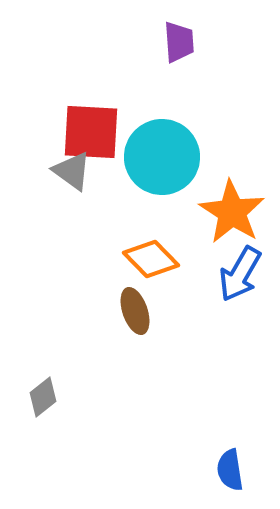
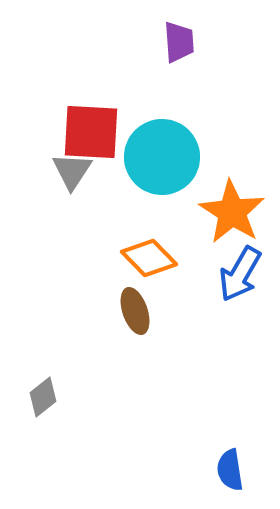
gray triangle: rotated 27 degrees clockwise
orange diamond: moved 2 px left, 1 px up
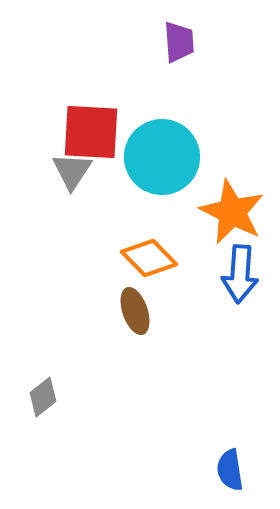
orange star: rotated 6 degrees counterclockwise
blue arrow: rotated 26 degrees counterclockwise
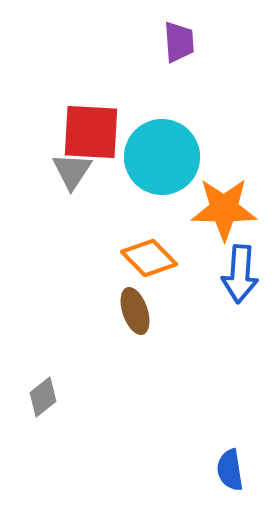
orange star: moved 8 px left, 3 px up; rotated 26 degrees counterclockwise
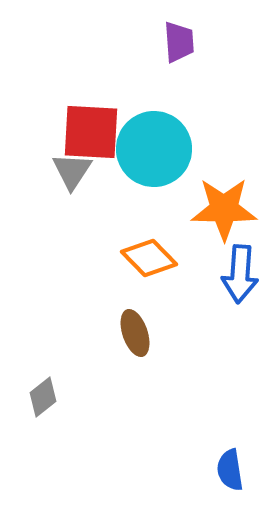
cyan circle: moved 8 px left, 8 px up
brown ellipse: moved 22 px down
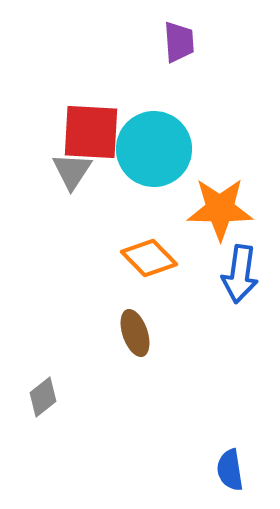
orange star: moved 4 px left
blue arrow: rotated 4 degrees clockwise
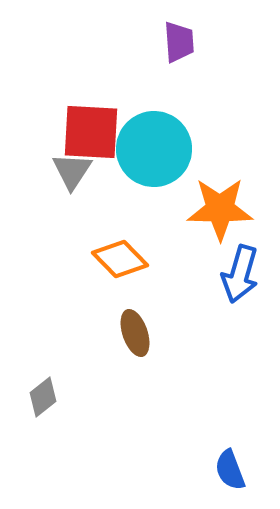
orange diamond: moved 29 px left, 1 px down
blue arrow: rotated 8 degrees clockwise
blue semicircle: rotated 12 degrees counterclockwise
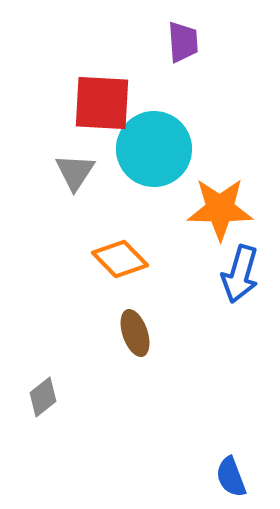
purple trapezoid: moved 4 px right
red square: moved 11 px right, 29 px up
gray triangle: moved 3 px right, 1 px down
blue semicircle: moved 1 px right, 7 px down
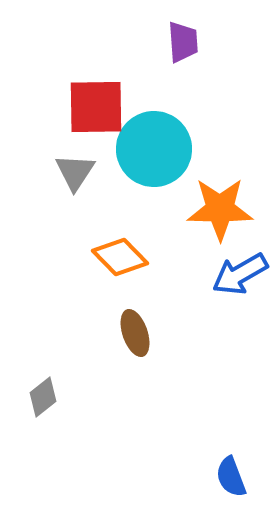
red square: moved 6 px left, 4 px down; rotated 4 degrees counterclockwise
orange diamond: moved 2 px up
blue arrow: rotated 44 degrees clockwise
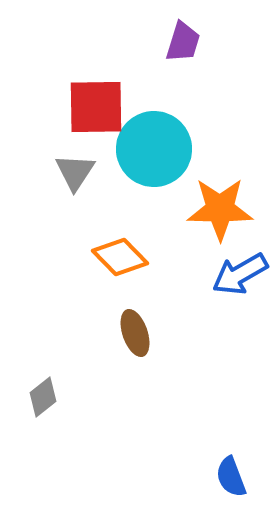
purple trapezoid: rotated 21 degrees clockwise
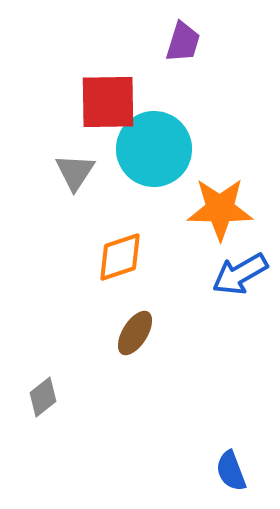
red square: moved 12 px right, 5 px up
orange diamond: rotated 64 degrees counterclockwise
brown ellipse: rotated 51 degrees clockwise
blue semicircle: moved 6 px up
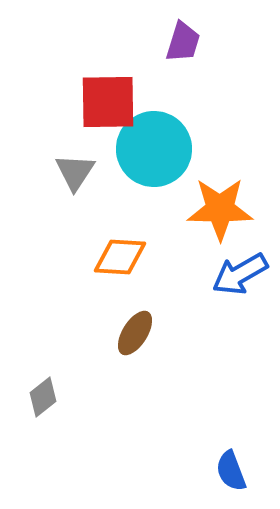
orange diamond: rotated 22 degrees clockwise
